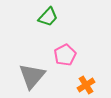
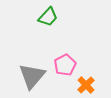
pink pentagon: moved 10 px down
orange cross: rotated 12 degrees counterclockwise
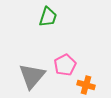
green trapezoid: rotated 25 degrees counterclockwise
orange cross: rotated 30 degrees counterclockwise
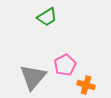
green trapezoid: moved 1 px left; rotated 40 degrees clockwise
gray triangle: moved 1 px right, 1 px down
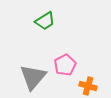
green trapezoid: moved 2 px left, 4 px down
orange cross: moved 2 px right, 1 px down
